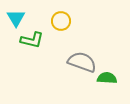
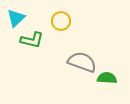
cyan triangle: rotated 18 degrees clockwise
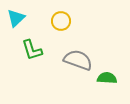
green L-shape: moved 10 px down; rotated 60 degrees clockwise
gray semicircle: moved 4 px left, 2 px up
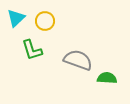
yellow circle: moved 16 px left
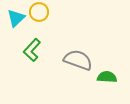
yellow circle: moved 6 px left, 9 px up
green L-shape: rotated 60 degrees clockwise
green semicircle: moved 1 px up
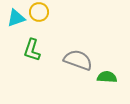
cyan triangle: rotated 24 degrees clockwise
green L-shape: rotated 25 degrees counterclockwise
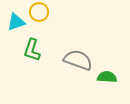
cyan triangle: moved 4 px down
